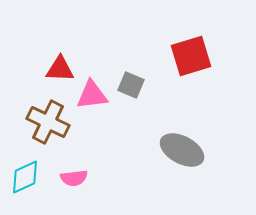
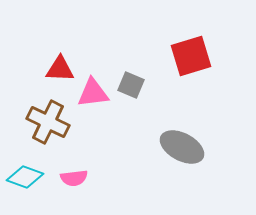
pink triangle: moved 1 px right, 2 px up
gray ellipse: moved 3 px up
cyan diamond: rotated 45 degrees clockwise
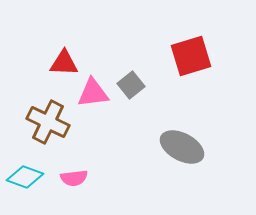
red triangle: moved 4 px right, 6 px up
gray square: rotated 28 degrees clockwise
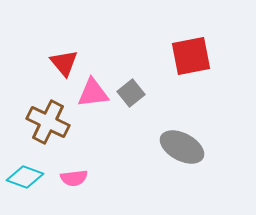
red square: rotated 6 degrees clockwise
red triangle: rotated 48 degrees clockwise
gray square: moved 8 px down
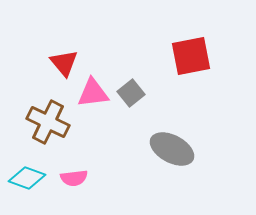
gray ellipse: moved 10 px left, 2 px down
cyan diamond: moved 2 px right, 1 px down
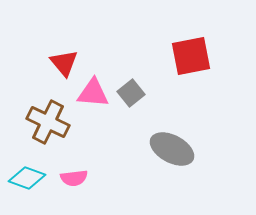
pink triangle: rotated 12 degrees clockwise
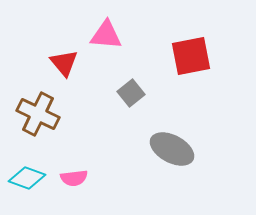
pink triangle: moved 13 px right, 58 px up
brown cross: moved 10 px left, 8 px up
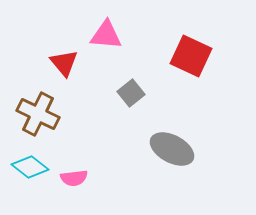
red square: rotated 36 degrees clockwise
cyan diamond: moved 3 px right, 11 px up; rotated 18 degrees clockwise
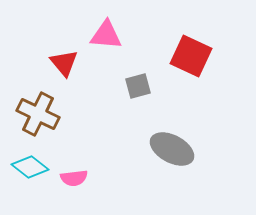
gray square: moved 7 px right, 7 px up; rotated 24 degrees clockwise
